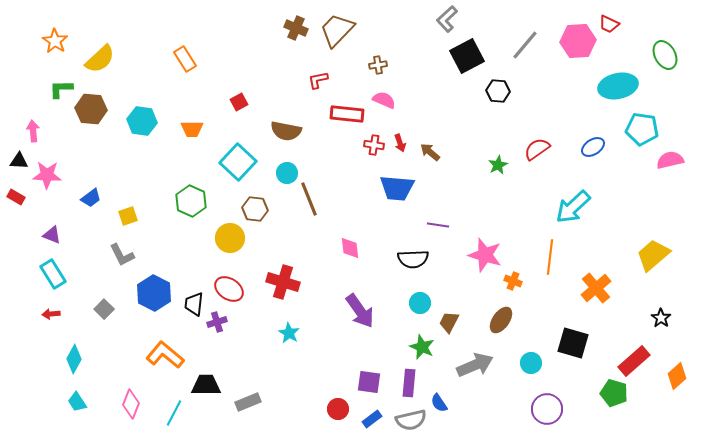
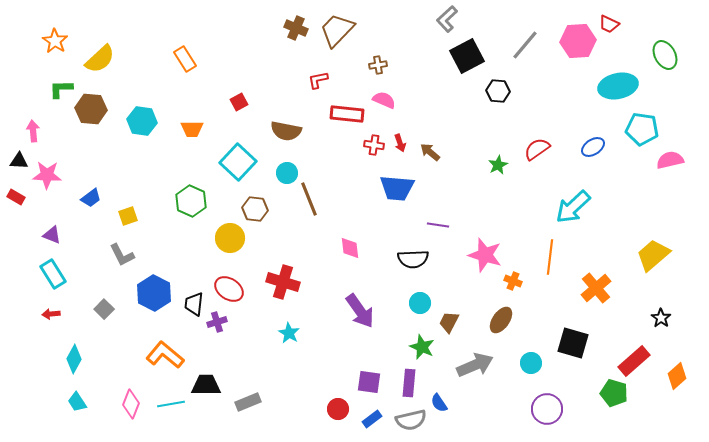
cyan line at (174, 413): moved 3 px left, 9 px up; rotated 52 degrees clockwise
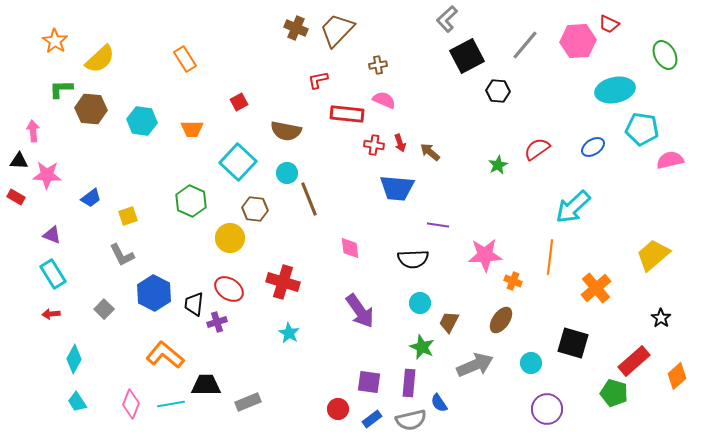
cyan ellipse at (618, 86): moved 3 px left, 4 px down
pink star at (485, 255): rotated 20 degrees counterclockwise
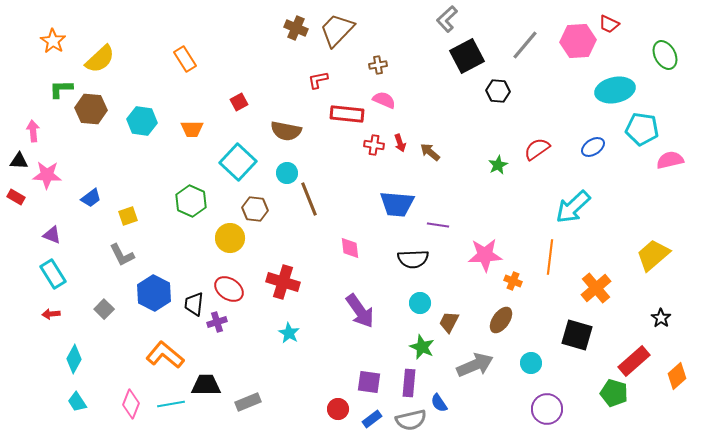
orange star at (55, 41): moved 2 px left
blue trapezoid at (397, 188): moved 16 px down
black square at (573, 343): moved 4 px right, 8 px up
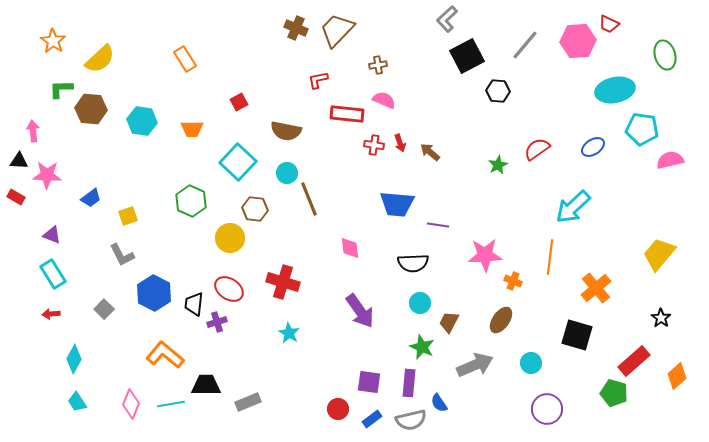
green ellipse at (665, 55): rotated 12 degrees clockwise
yellow trapezoid at (653, 255): moved 6 px right, 1 px up; rotated 9 degrees counterclockwise
black semicircle at (413, 259): moved 4 px down
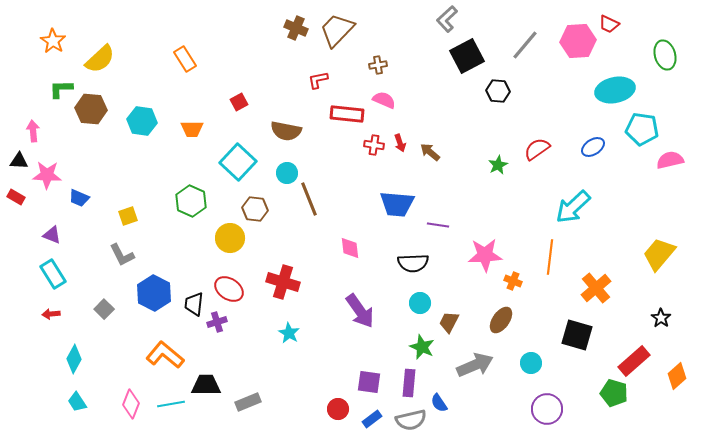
blue trapezoid at (91, 198): moved 12 px left; rotated 60 degrees clockwise
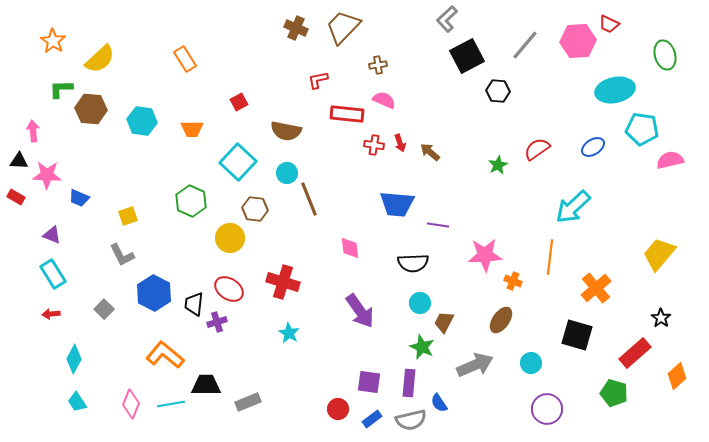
brown trapezoid at (337, 30): moved 6 px right, 3 px up
brown trapezoid at (449, 322): moved 5 px left
red rectangle at (634, 361): moved 1 px right, 8 px up
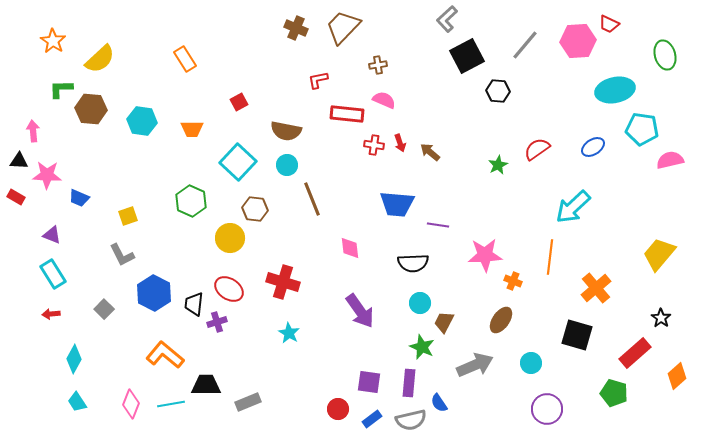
cyan circle at (287, 173): moved 8 px up
brown line at (309, 199): moved 3 px right
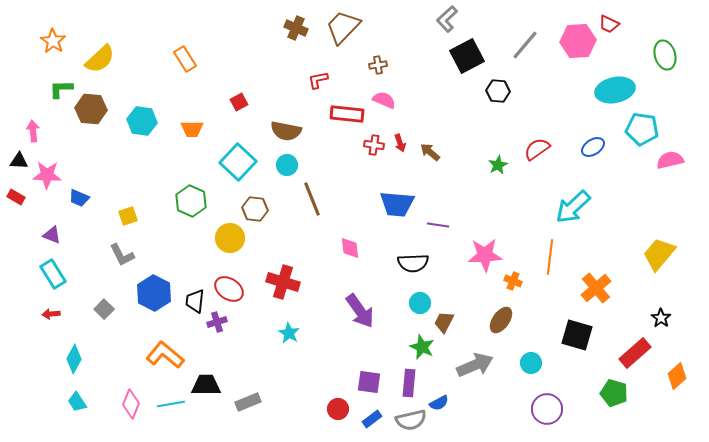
black trapezoid at (194, 304): moved 1 px right, 3 px up
blue semicircle at (439, 403): rotated 84 degrees counterclockwise
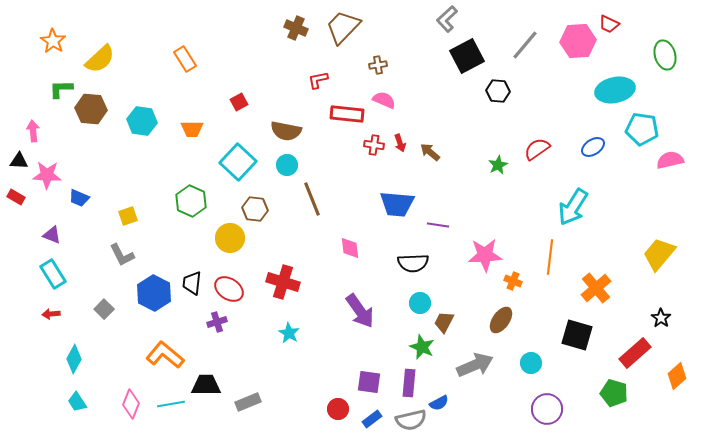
cyan arrow at (573, 207): rotated 15 degrees counterclockwise
black trapezoid at (195, 301): moved 3 px left, 18 px up
